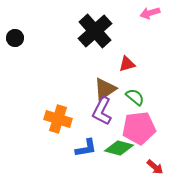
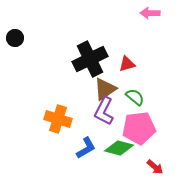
pink arrow: rotated 18 degrees clockwise
black cross: moved 5 px left, 28 px down; rotated 16 degrees clockwise
purple L-shape: moved 2 px right
blue L-shape: rotated 20 degrees counterclockwise
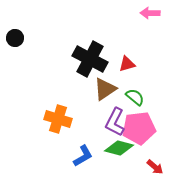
black cross: rotated 36 degrees counterclockwise
purple L-shape: moved 11 px right, 11 px down
blue L-shape: moved 3 px left, 8 px down
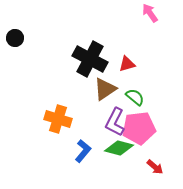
pink arrow: rotated 54 degrees clockwise
blue L-shape: moved 5 px up; rotated 20 degrees counterclockwise
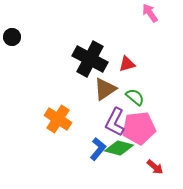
black circle: moved 3 px left, 1 px up
orange cross: rotated 16 degrees clockwise
blue L-shape: moved 15 px right, 2 px up
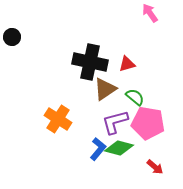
black cross: moved 3 px down; rotated 16 degrees counterclockwise
purple L-shape: rotated 48 degrees clockwise
pink pentagon: moved 9 px right, 5 px up; rotated 16 degrees clockwise
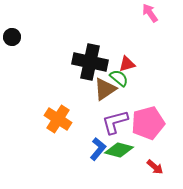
green semicircle: moved 16 px left, 19 px up
pink pentagon: rotated 24 degrees counterclockwise
green diamond: moved 2 px down
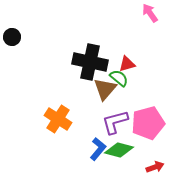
brown triangle: rotated 15 degrees counterclockwise
red arrow: rotated 60 degrees counterclockwise
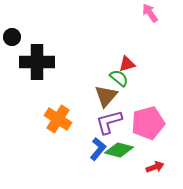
black cross: moved 53 px left; rotated 12 degrees counterclockwise
brown triangle: moved 1 px right, 7 px down
purple L-shape: moved 6 px left
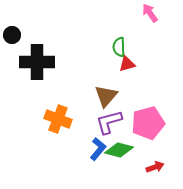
black circle: moved 2 px up
green semicircle: moved 31 px up; rotated 132 degrees counterclockwise
orange cross: rotated 12 degrees counterclockwise
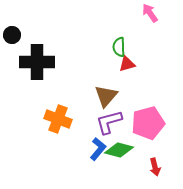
red arrow: rotated 96 degrees clockwise
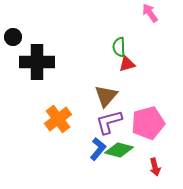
black circle: moved 1 px right, 2 px down
orange cross: rotated 32 degrees clockwise
